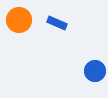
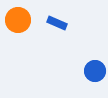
orange circle: moved 1 px left
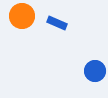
orange circle: moved 4 px right, 4 px up
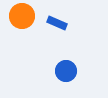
blue circle: moved 29 px left
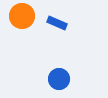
blue circle: moved 7 px left, 8 px down
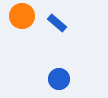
blue rectangle: rotated 18 degrees clockwise
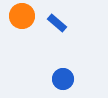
blue circle: moved 4 px right
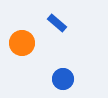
orange circle: moved 27 px down
